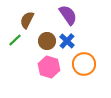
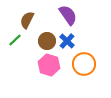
pink hexagon: moved 2 px up
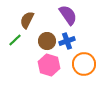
blue cross: rotated 28 degrees clockwise
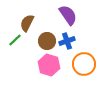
brown semicircle: moved 3 px down
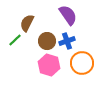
orange circle: moved 2 px left, 1 px up
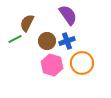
green line: moved 1 px up; rotated 16 degrees clockwise
pink hexagon: moved 3 px right
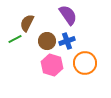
orange circle: moved 3 px right
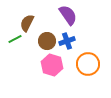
orange circle: moved 3 px right, 1 px down
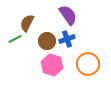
blue cross: moved 2 px up
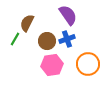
green line: rotated 32 degrees counterclockwise
pink hexagon: rotated 25 degrees counterclockwise
